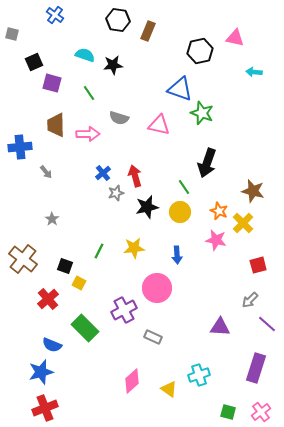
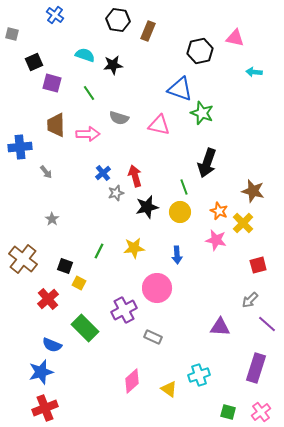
green line at (184, 187): rotated 14 degrees clockwise
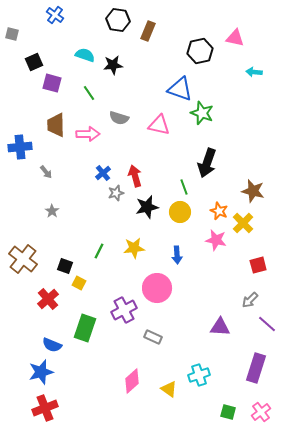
gray star at (52, 219): moved 8 px up
green rectangle at (85, 328): rotated 64 degrees clockwise
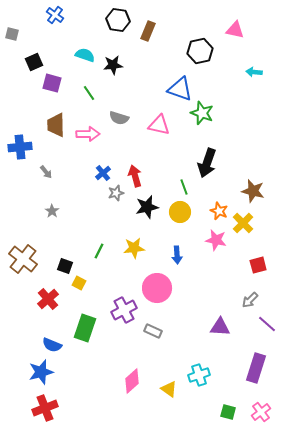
pink triangle at (235, 38): moved 8 px up
gray rectangle at (153, 337): moved 6 px up
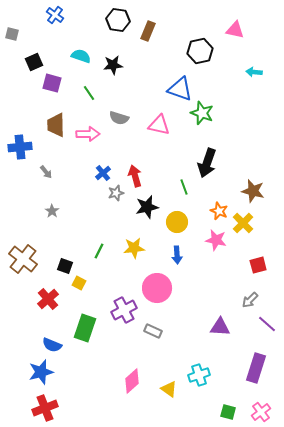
cyan semicircle at (85, 55): moved 4 px left, 1 px down
yellow circle at (180, 212): moved 3 px left, 10 px down
